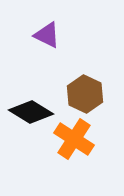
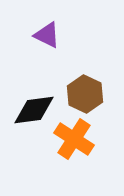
black diamond: moved 3 px right, 2 px up; rotated 39 degrees counterclockwise
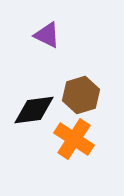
brown hexagon: moved 4 px left, 1 px down; rotated 18 degrees clockwise
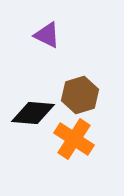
brown hexagon: moved 1 px left
black diamond: moved 1 px left, 3 px down; rotated 12 degrees clockwise
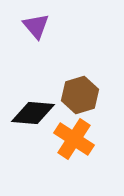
purple triangle: moved 11 px left, 9 px up; rotated 24 degrees clockwise
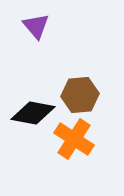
brown hexagon: rotated 12 degrees clockwise
black diamond: rotated 6 degrees clockwise
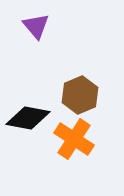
brown hexagon: rotated 18 degrees counterclockwise
black diamond: moved 5 px left, 5 px down
